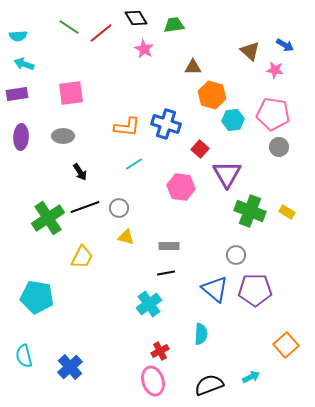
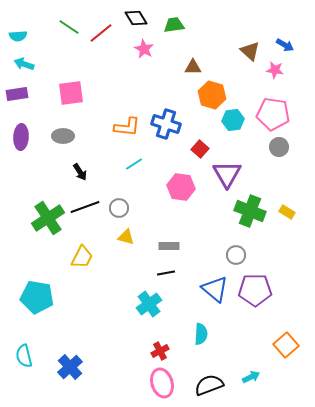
pink ellipse at (153, 381): moved 9 px right, 2 px down
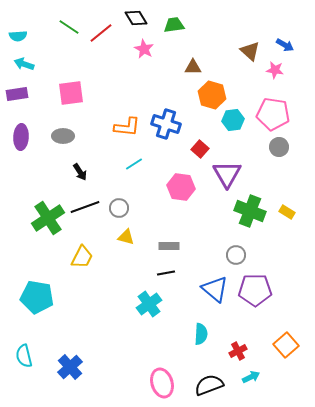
red cross at (160, 351): moved 78 px right
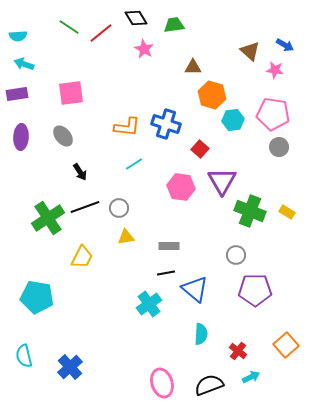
gray ellipse at (63, 136): rotated 50 degrees clockwise
purple triangle at (227, 174): moved 5 px left, 7 px down
yellow triangle at (126, 237): rotated 24 degrees counterclockwise
blue triangle at (215, 289): moved 20 px left
red cross at (238, 351): rotated 24 degrees counterclockwise
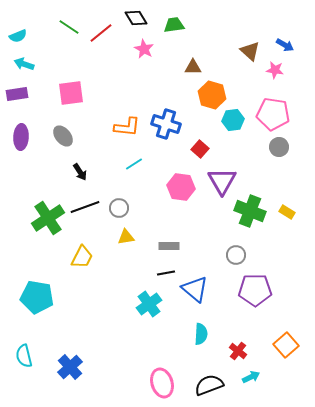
cyan semicircle at (18, 36): rotated 18 degrees counterclockwise
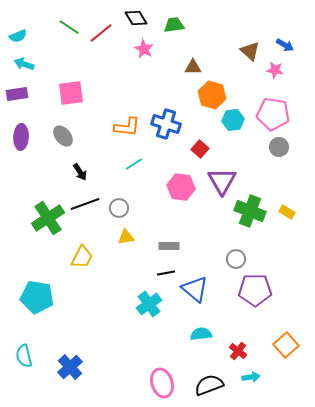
black line at (85, 207): moved 3 px up
gray circle at (236, 255): moved 4 px down
cyan semicircle at (201, 334): rotated 100 degrees counterclockwise
cyan arrow at (251, 377): rotated 18 degrees clockwise
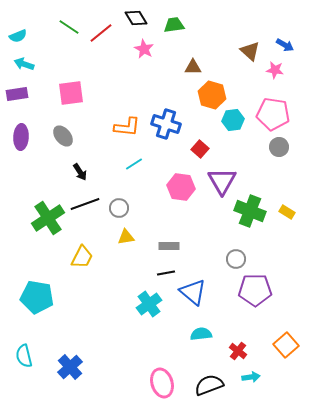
blue triangle at (195, 289): moved 2 px left, 3 px down
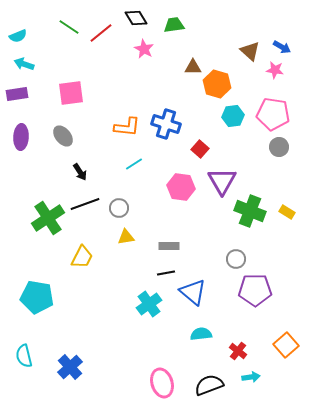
blue arrow at (285, 45): moved 3 px left, 2 px down
orange hexagon at (212, 95): moved 5 px right, 11 px up
cyan hexagon at (233, 120): moved 4 px up
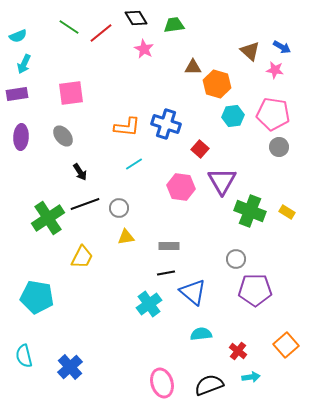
cyan arrow at (24, 64): rotated 84 degrees counterclockwise
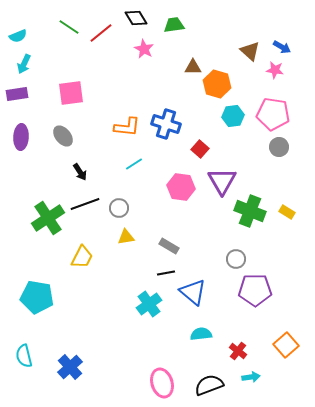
gray rectangle at (169, 246): rotated 30 degrees clockwise
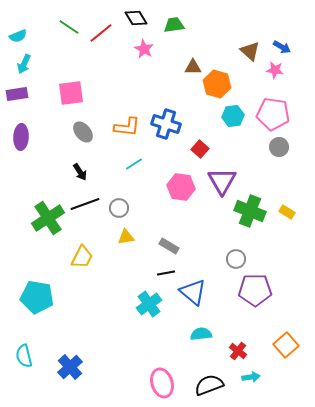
gray ellipse at (63, 136): moved 20 px right, 4 px up
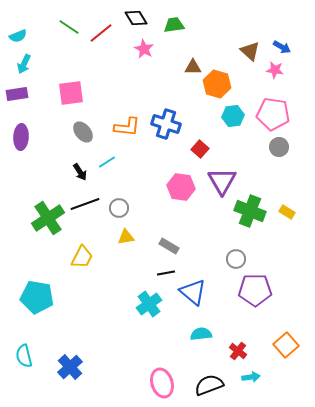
cyan line at (134, 164): moved 27 px left, 2 px up
